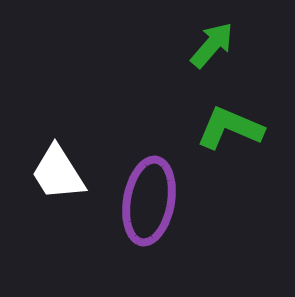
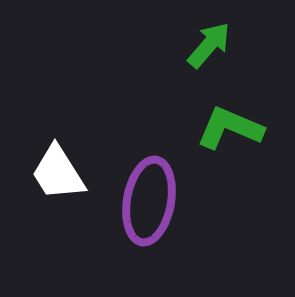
green arrow: moved 3 px left
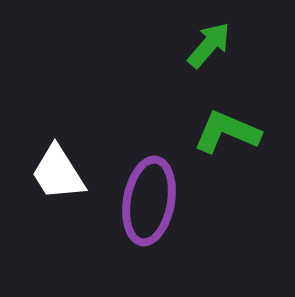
green L-shape: moved 3 px left, 4 px down
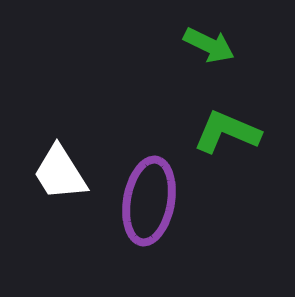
green arrow: rotated 75 degrees clockwise
white trapezoid: moved 2 px right
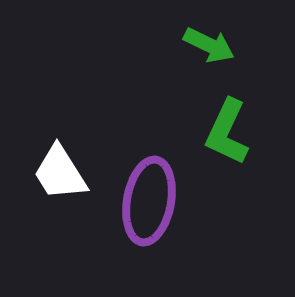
green L-shape: rotated 88 degrees counterclockwise
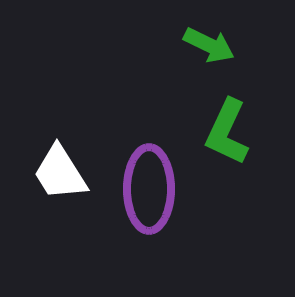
purple ellipse: moved 12 px up; rotated 10 degrees counterclockwise
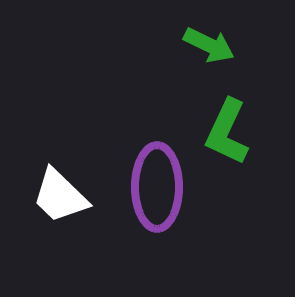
white trapezoid: moved 23 px down; rotated 14 degrees counterclockwise
purple ellipse: moved 8 px right, 2 px up
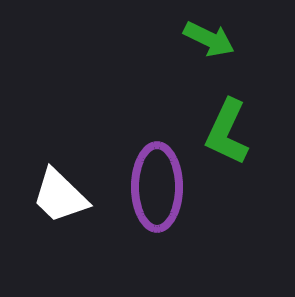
green arrow: moved 6 px up
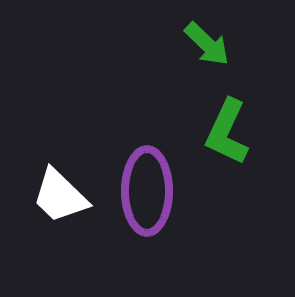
green arrow: moved 2 px left, 5 px down; rotated 18 degrees clockwise
purple ellipse: moved 10 px left, 4 px down
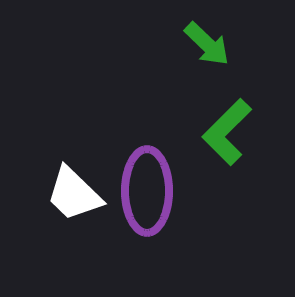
green L-shape: rotated 20 degrees clockwise
white trapezoid: moved 14 px right, 2 px up
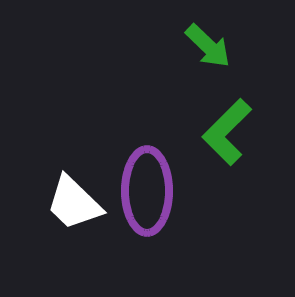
green arrow: moved 1 px right, 2 px down
white trapezoid: moved 9 px down
